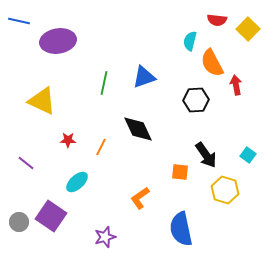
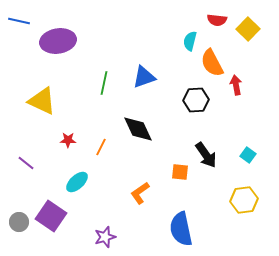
yellow hexagon: moved 19 px right, 10 px down; rotated 24 degrees counterclockwise
orange L-shape: moved 5 px up
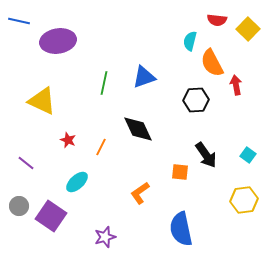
red star: rotated 21 degrees clockwise
gray circle: moved 16 px up
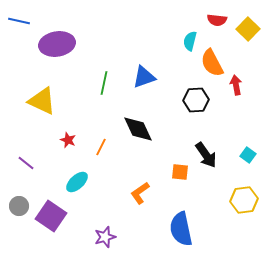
purple ellipse: moved 1 px left, 3 px down
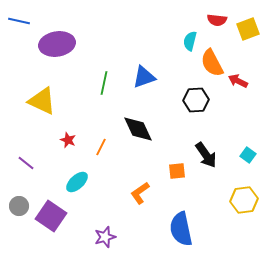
yellow square: rotated 25 degrees clockwise
red arrow: moved 2 px right, 4 px up; rotated 54 degrees counterclockwise
orange square: moved 3 px left, 1 px up; rotated 12 degrees counterclockwise
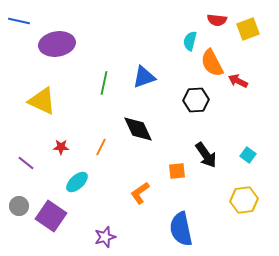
red star: moved 7 px left, 7 px down; rotated 21 degrees counterclockwise
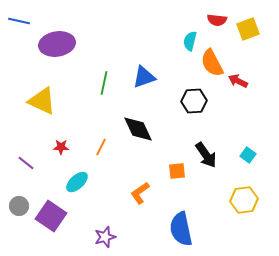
black hexagon: moved 2 px left, 1 px down
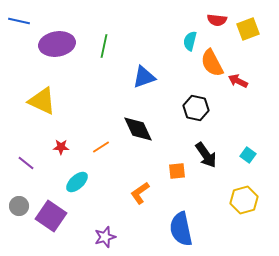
green line: moved 37 px up
black hexagon: moved 2 px right, 7 px down; rotated 15 degrees clockwise
orange line: rotated 30 degrees clockwise
yellow hexagon: rotated 8 degrees counterclockwise
